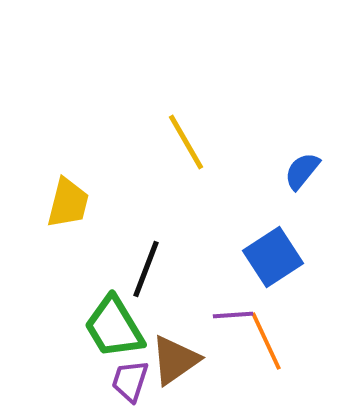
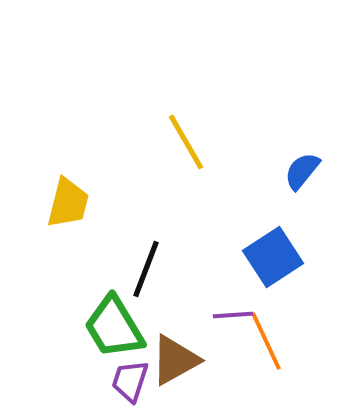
brown triangle: rotated 6 degrees clockwise
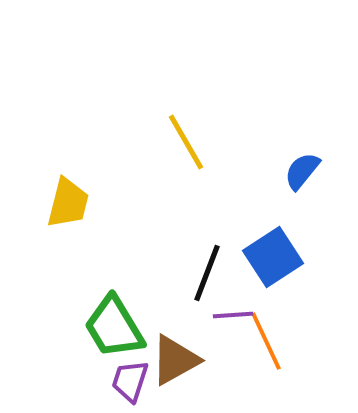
black line: moved 61 px right, 4 px down
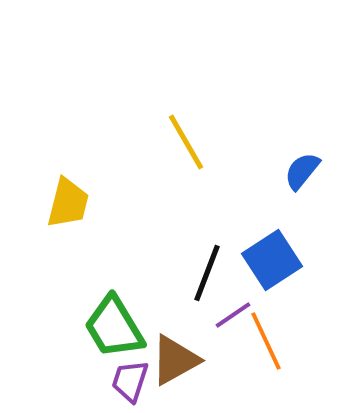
blue square: moved 1 px left, 3 px down
purple line: rotated 30 degrees counterclockwise
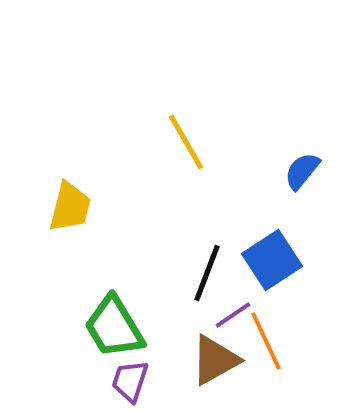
yellow trapezoid: moved 2 px right, 4 px down
brown triangle: moved 40 px right
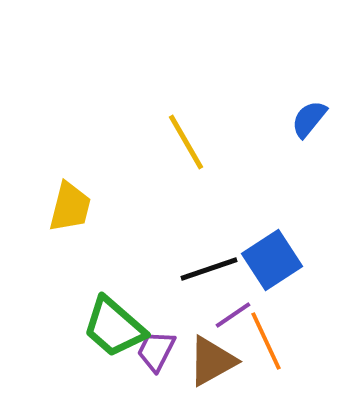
blue semicircle: moved 7 px right, 52 px up
black line: moved 2 px right, 4 px up; rotated 50 degrees clockwise
green trapezoid: rotated 18 degrees counterclockwise
brown triangle: moved 3 px left, 1 px down
purple trapezoid: moved 26 px right, 30 px up; rotated 9 degrees clockwise
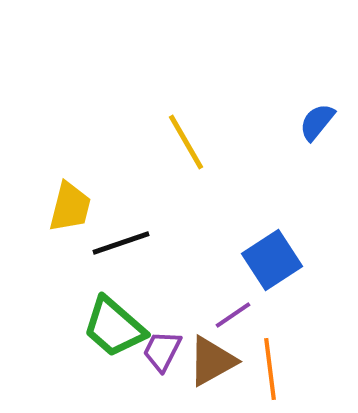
blue semicircle: moved 8 px right, 3 px down
black line: moved 88 px left, 26 px up
orange line: moved 4 px right, 28 px down; rotated 18 degrees clockwise
purple trapezoid: moved 6 px right
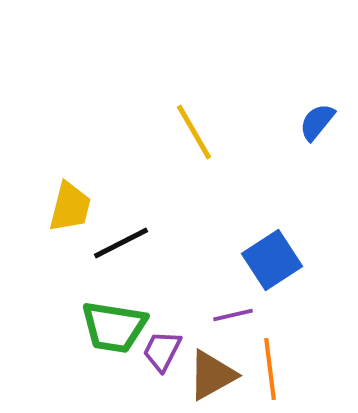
yellow line: moved 8 px right, 10 px up
black line: rotated 8 degrees counterclockwise
purple line: rotated 21 degrees clockwise
green trapezoid: rotated 32 degrees counterclockwise
brown triangle: moved 14 px down
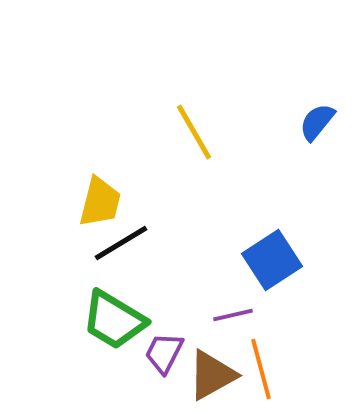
yellow trapezoid: moved 30 px right, 5 px up
black line: rotated 4 degrees counterclockwise
green trapezoid: moved 7 px up; rotated 22 degrees clockwise
purple trapezoid: moved 2 px right, 2 px down
orange line: moved 9 px left; rotated 8 degrees counterclockwise
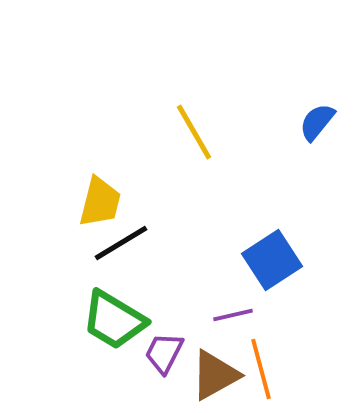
brown triangle: moved 3 px right
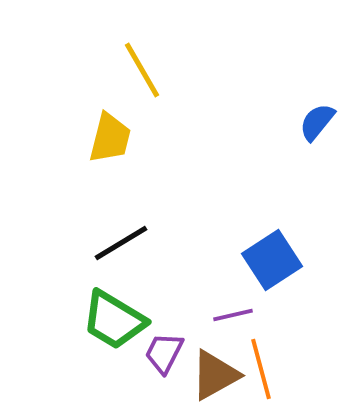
yellow line: moved 52 px left, 62 px up
yellow trapezoid: moved 10 px right, 64 px up
